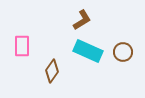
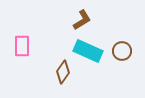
brown circle: moved 1 px left, 1 px up
brown diamond: moved 11 px right, 1 px down
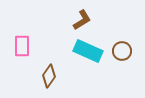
brown diamond: moved 14 px left, 4 px down
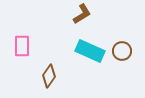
brown L-shape: moved 6 px up
cyan rectangle: moved 2 px right
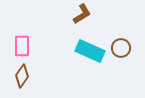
brown circle: moved 1 px left, 3 px up
brown diamond: moved 27 px left
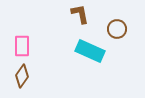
brown L-shape: moved 2 px left; rotated 70 degrees counterclockwise
brown circle: moved 4 px left, 19 px up
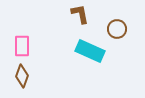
brown diamond: rotated 15 degrees counterclockwise
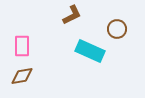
brown L-shape: moved 8 px left, 1 px down; rotated 75 degrees clockwise
brown diamond: rotated 60 degrees clockwise
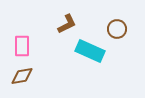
brown L-shape: moved 5 px left, 9 px down
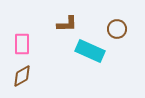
brown L-shape: rotated 25 degrees clockwise
pink rectangle: moved 2 px up
brown diamond: rotated 20 degrees counterclockwise
